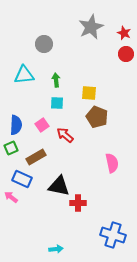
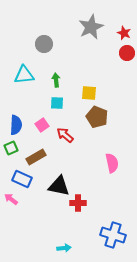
red circle: moved 1 px right, 1 px up
pink arrow: moved 2 px down
cyan arrow: moved 8 px right, 1 px up
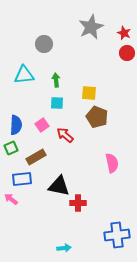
blue rectangle: rotated 30 degrees counterclockwise
blue cross: moved 4 px right; rotated 25 degrees counterclockwise
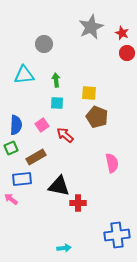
red star: moved 2 px left
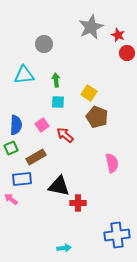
red star: moved 4 px left, 2 px down
yellow square: rotated 28 degrees clockwise
cyan square: moved 1 px right, 1 px up
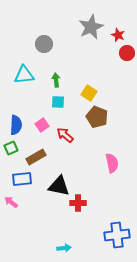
pink arrow: moved 3 px down
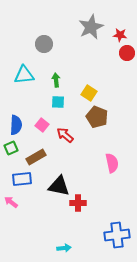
red star: moved 2 px right; rotated 16 degrees counterclockwise
pink square: rotated 16 degrees counterclockwise
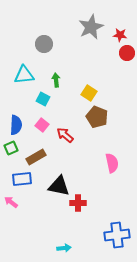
cyan square: moved 15 px left, 3 px up; rotated 24 degrees clockwise
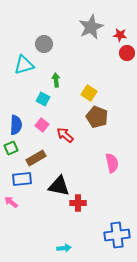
cyan triangle: moved 10 px up; rotated 10 degrees counterclockwise
brown rectangle: moved 1 px down
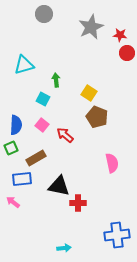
gray circle: moved 30 px up
pink arrow: moved 2 px right
